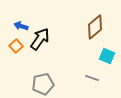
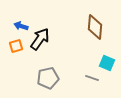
brown diamond: rotated 45 degrees counterclockwise
orange square: rotated 24 degrees clockwise
cyan square: moved 7 px down
gray pentagon: moved 5 px right, 6 px up
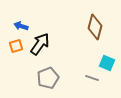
brown diamond: rotated 10 degrees clockwise
black arrow: moved 5 px down
gray pentagon: rotated 10 degrees counterclockwise
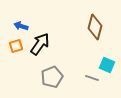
cyan square: moved 2 px down
gray pentagon: moved 4 px right, 1 px up
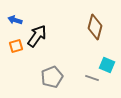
blue arrow: moved 6 px left, 6 px up
black arrow: moved 3 px left, 8 px up
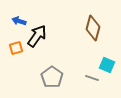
blue arrow: moved 4 px right, 1 px down
brown diamond: moved 2 px left, 1 px down
orange square: moved 2 px down
gray pentagon: rotated 15 degrees counterclockwise
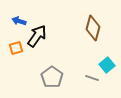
cyan square: rotated 28 degrees clockwise
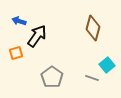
orange square: moved 5 px down
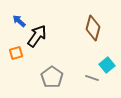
blue arrow: rotated 24 degrees clockwise
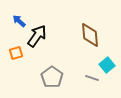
brown diamond: moved 3 px left, 7 px down; rotated 20 degrees counterclockwise
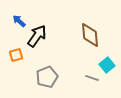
orange square: moved 2 px down
gray pentagon: moved 5 px left; rotated 15 degrees clockwise
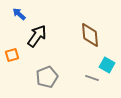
blue arrow: moved 7 px up
orange square: moved 4 px left
cyan square: rotated 21 degrees counterclockwise
